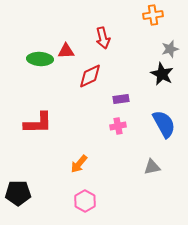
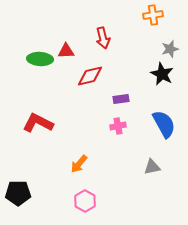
red diamond: rotated 12 degrees clockwise
red L-shape: rotated 152 degrees counterclockwise
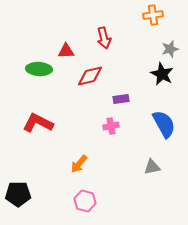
red arrow: moved 1 px right
green ellipse: moved 1 px left, 10 px down
pink cross: moved 7 px left
black pentagon: moved 1 px down
pink hexagon: rotated 15 degrees counterclockwise
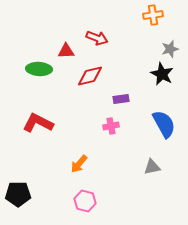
red arrow: moved 7 px left; rotated 55 degrees counterclockwise
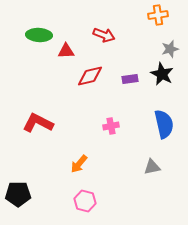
orange cross: moved 5 px right
red arrow: moved 7 px right, 3 px up
green ellipse: moved 34 px up
purple rectangle: moved 9 px right, 20 px up
blue semicircle: rotated 16 degrees clockwise
